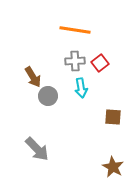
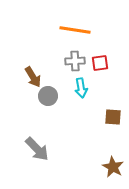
red square: rotated 30 degrees clockwise
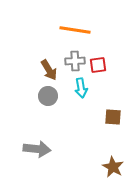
red square: moved 2 px left, 2 px down
brown arrow: moved 16 px right, 7 px up
gray arrow: rotated 40 degrees counterclockwise
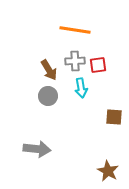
brown square: moved 1 px right
brown star: moved 5 px left, 4 px down
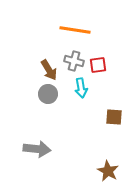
gray cross: moved 1 px left; rotated 18 degrees clockwise
gray circle: moved 2 px up
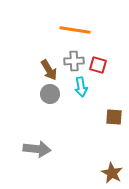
gray cross: rotated 18 degrees counterclockwise
red square: rotated 24 degrees clockwise
cyan arrow: moved 1 px up
gray circle: moved 2 px right
brown star: moved 4 px right, 2 px down
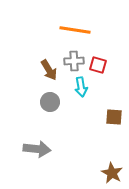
gray circle: moved 8 px down
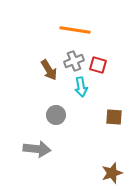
gray cross: rotated 18 degrees counterclockwise
gray circle: moved 6 px right, 13 px down
brown star: rotated 25 degrees clockwise
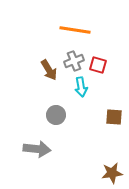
brown star: rotated 10 degrees clockwise
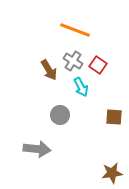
orange line: rotated 12 degrees clockwise
gray cross: moved 1 px left; rotated 36 degrees counterclockwise
red square: rotated 18 degrees clockwise
cyan arrow: rotated 18 degrees counterclockwise
gray circle: moved 4 px right
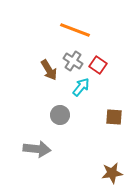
cyan arrow: rotated 114 degrees counterclockwise
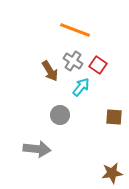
brown arrow: moved 1 px right, 1 px down
